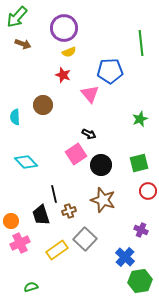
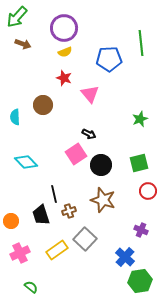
yellow semicircle: moved 4 px left
blue pentagon: moved 1 px left, 12 px up
red star: moved 1 px right, 3 px down
pink cross: moved 10 px down
green semicircle: rotated 56 degrees clockwise
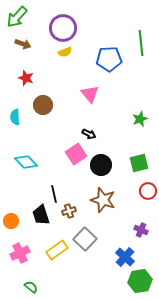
purple circle: moved 1 px left
red star: moved 38 px left
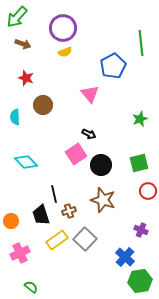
blue pentagon: moved 4 px right, 7 px down; rotated 25 degrees counterclockwise
yellow rectangle: moved 10 px up
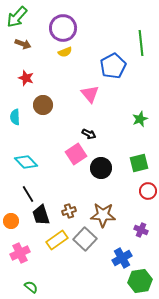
black circle: moved 3 px down
black line: moved 26 px left; rotated 18 degrees counterclockwise
brown star: moved 15 px down; rotated 15 degrees counterclockwise
blue cross: moved 3 px left, 1 px down; rotated 18 degrees clockwise
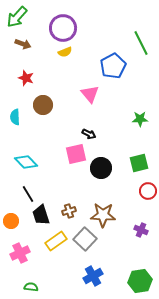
green line: rotated 20 degrees counterclockwise
green star: rotated 21 degrees clockwise
pink square: rotated 20 degrees clockwise
yellow rectangle: moved 1 px left, 1 px down
blue cross: moved 29 px left, 18 px down
green semicircle: rotated 32 degrees counterclockwise
